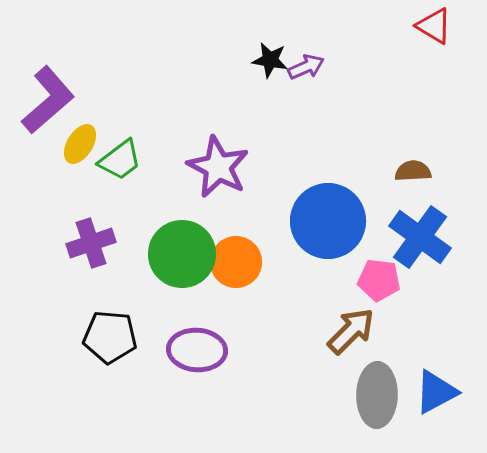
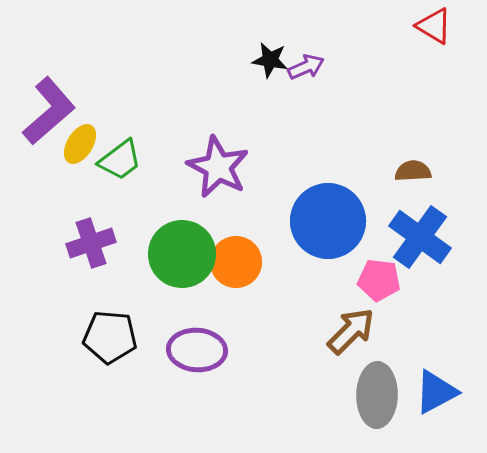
purple L-shape: moved 1 px right, 11 px down
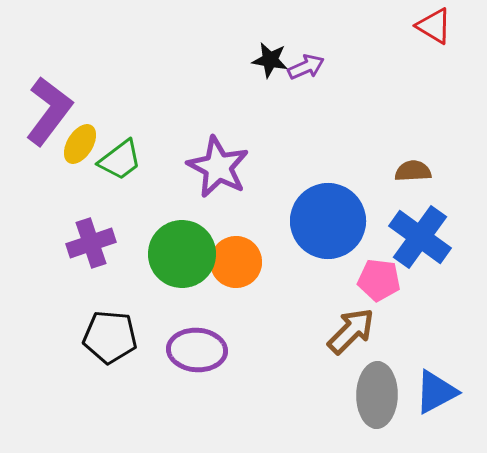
purple L-shape: rotated 12 degrees counterclockwise
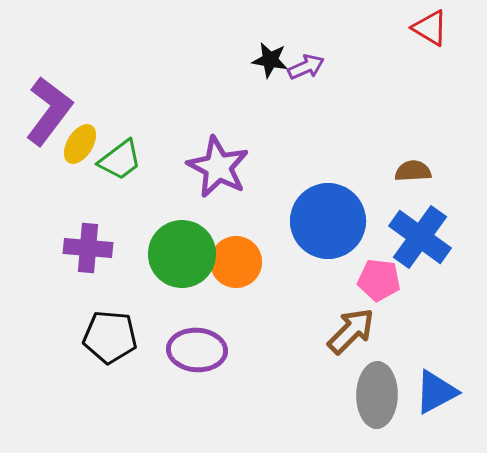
red triangle: moved 4 px left, 2 px down
purple cross: moved 3 px left, 5 px down; rotated 24 degrees clockwise
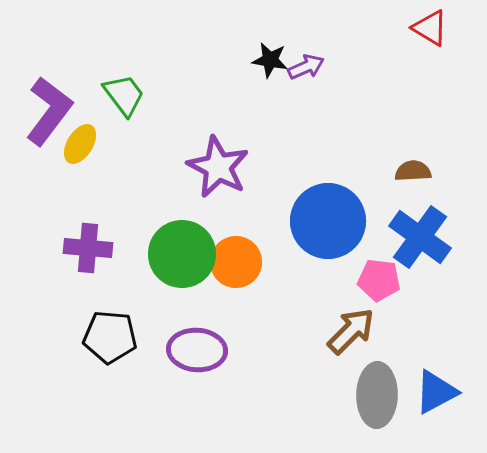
green trapezoid: moved 4 px right, 65 px up; rotated 90 degrees counterclockwise
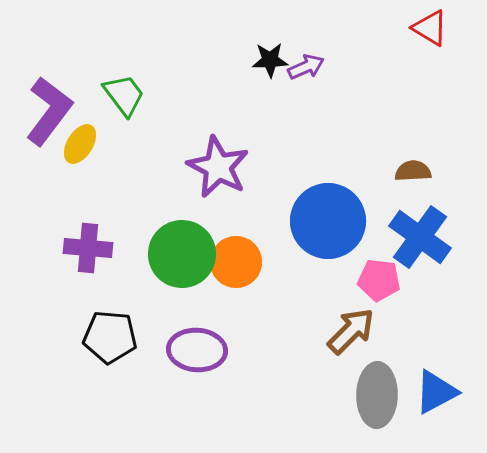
black star: rotated 12 degrees counterclockwise
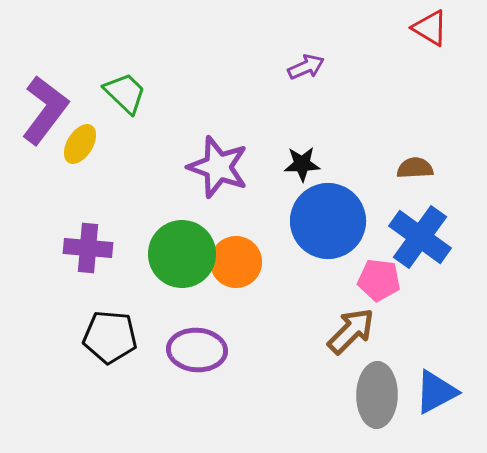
black star: moved 32 px right, 104 px down
green trapezoid: moved 1 px right, 2 px up; rotated 9 degrees counterclockwise
purple L-shape: moved 4 px left, 1 px up
purple star: rotated 8 degrees counterclockwise
brown semicircle: moved 2 px right, 3 px up
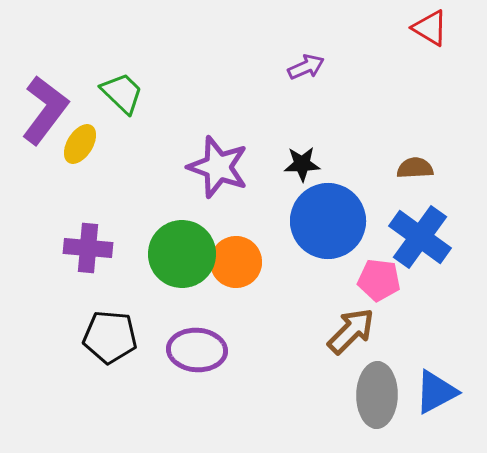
green trapezoid: moved 3 px left
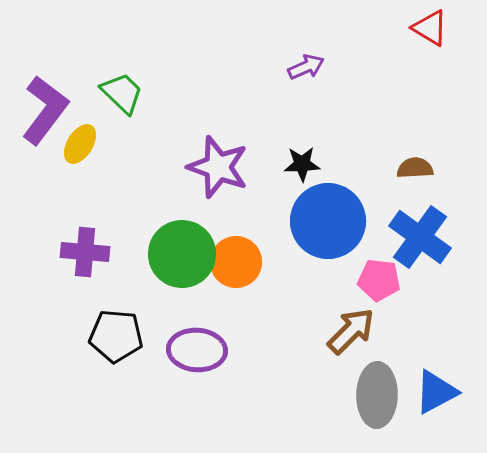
purple cross: moved 3 px left, 4 px down
black pentagon: moved 6 px right, 1 px up
